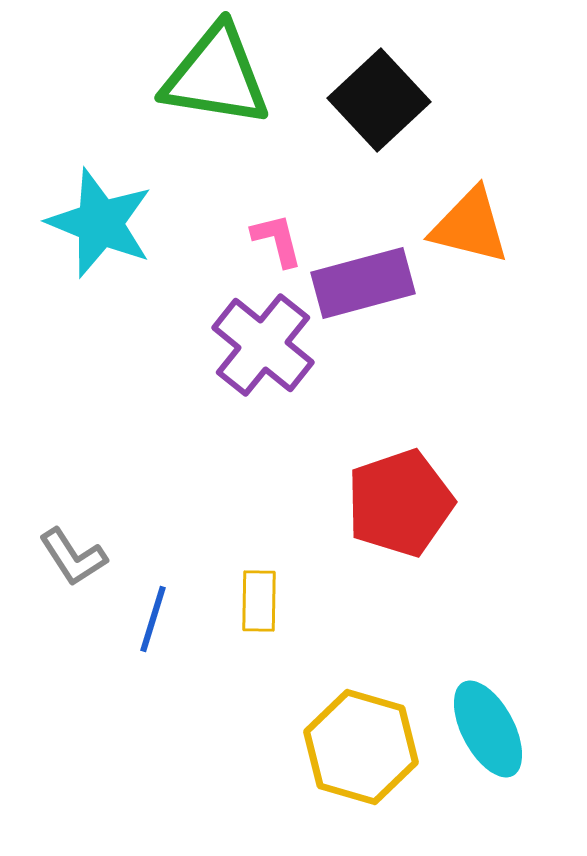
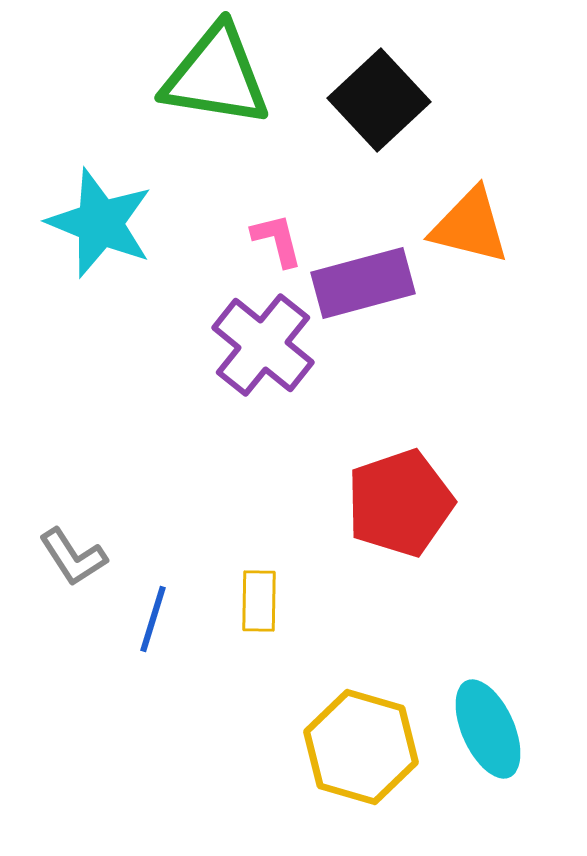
cyan ellipse: rotated 4 degrees clockwise
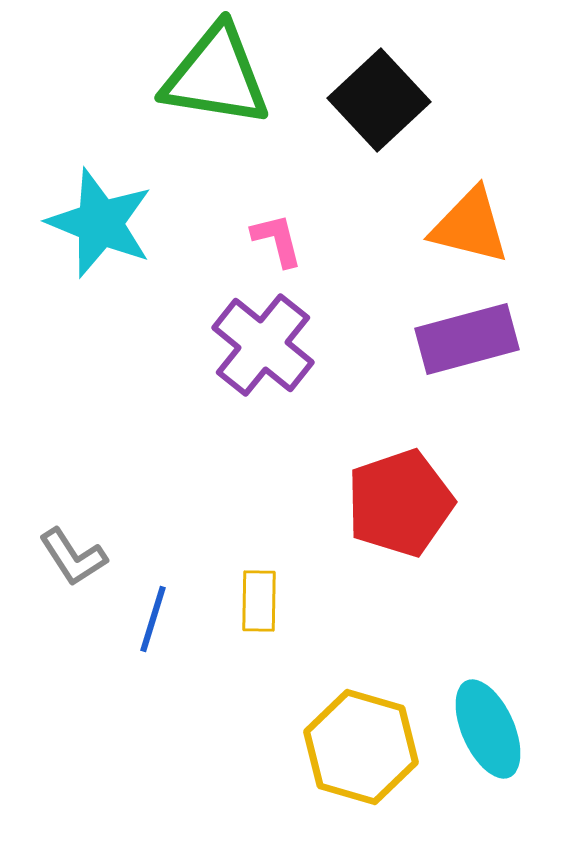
purple rectangle: moved 104 px right, 56 px down
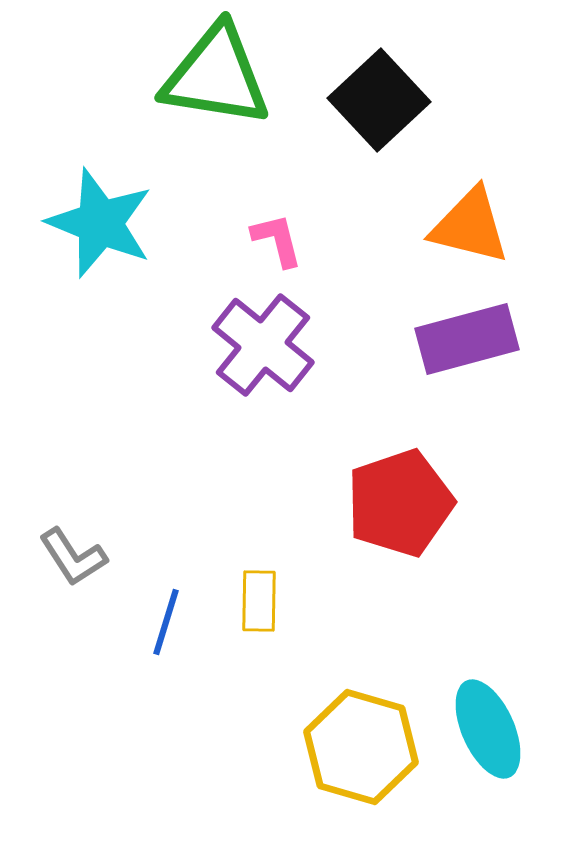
blue line: moved 13 px right, 3 px down
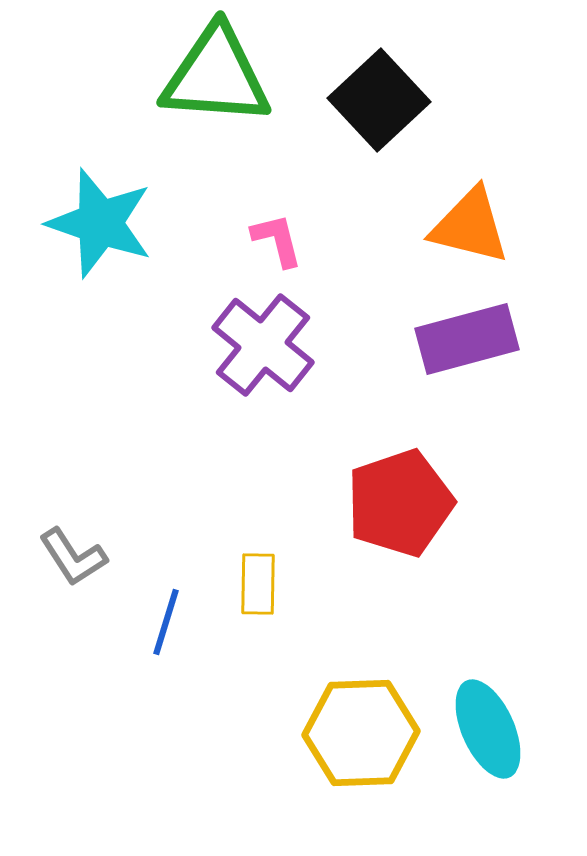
green triangle: rotated 5 degrees counterclockwise
cyan star: rotated 3 degrees counterclockwise
yellow rectangle: moved 1 px left, 17 px up
yellow hexagon: moved 14 px up; rotated 18 degrees counterclockwise
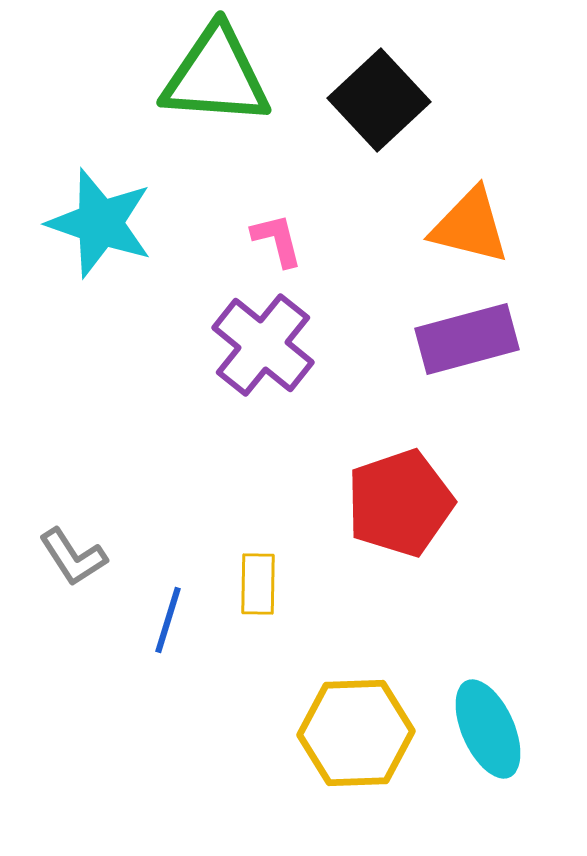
blue line: moved 2 px right, 2 px up
yellow hexagon: moved 5 px left
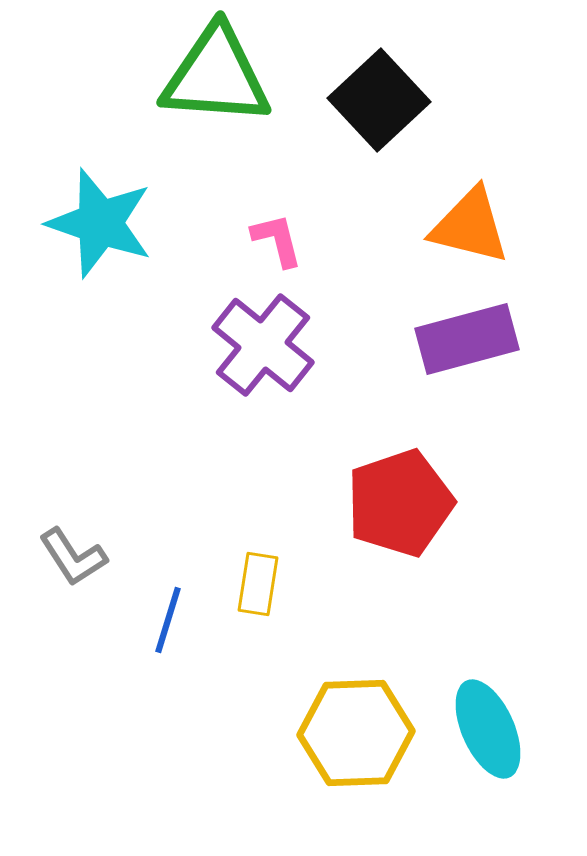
yellow rectangle: rotated 8 degrees clockwise
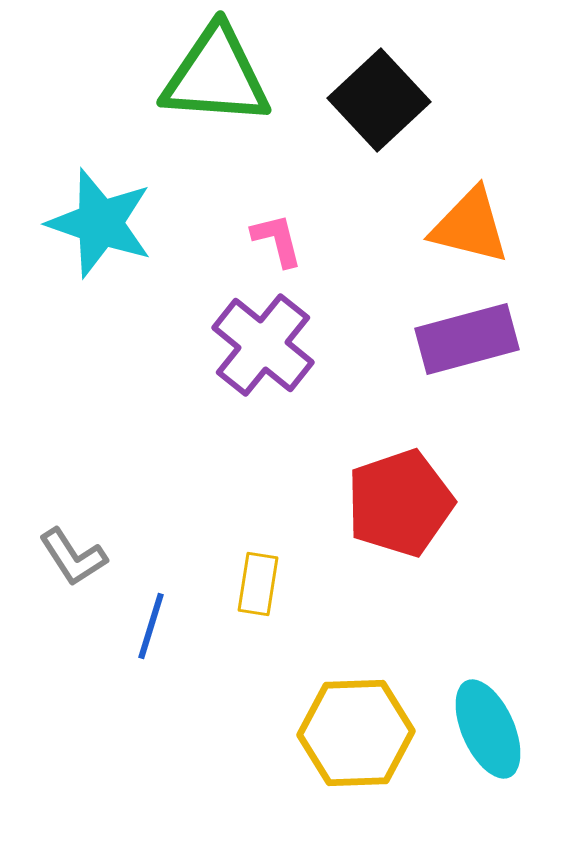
blue line: moved 17 px left, 6 px down
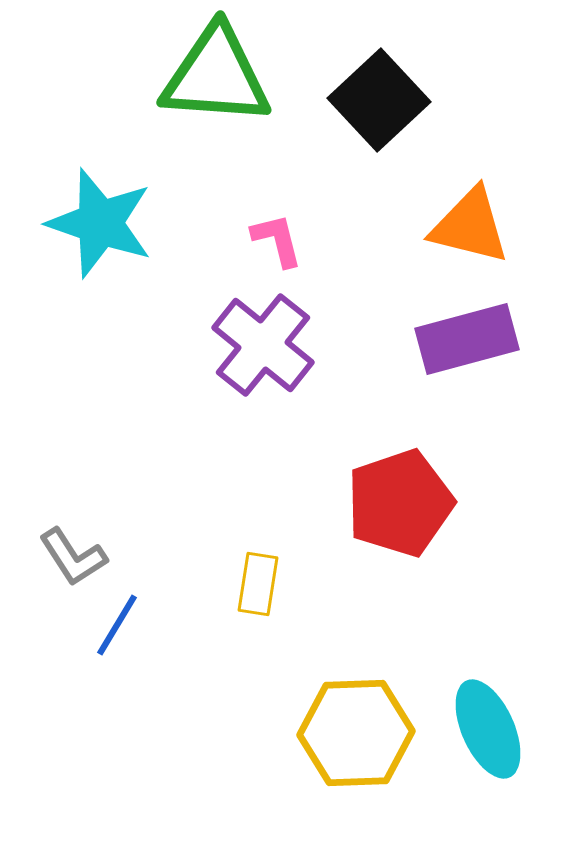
blue line: moved 34 px left, 1 px up; rotated 14 degrees clockwise
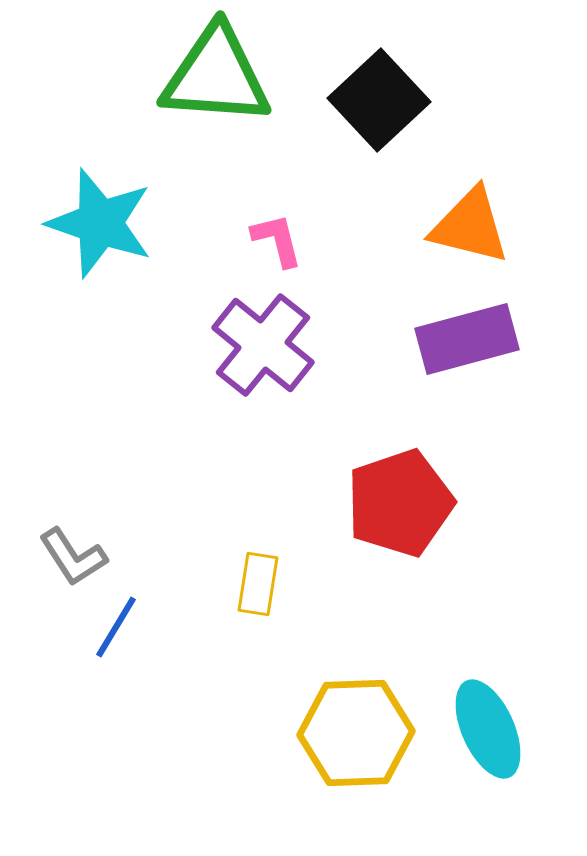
blue line: moved 1 px left, 2 px down
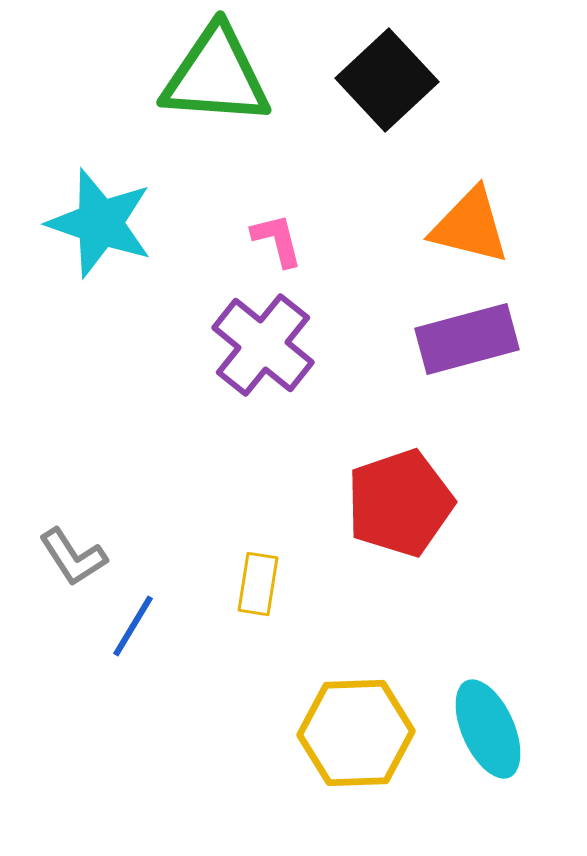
black square: moved 8 px right, 20 px up
blue line: moved 17 px right, 1 px up
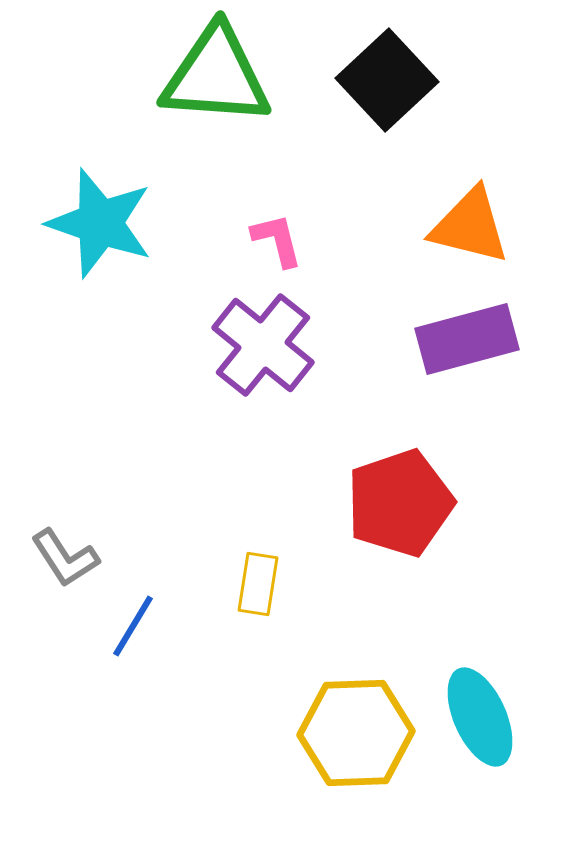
gray L-shape: moved 8 px left, 1 px down
cyan ellipse: moved 8 px left, 12 px up
